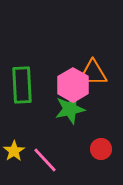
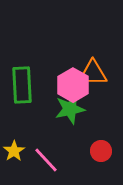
red circle: moved 2 px down
pink line: moved 1 px right
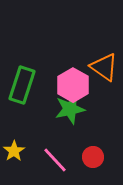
orange triangle: moved 11 px right, 6 px up; rotated 36 degrees clockwise
green rectangle: rotated 21 degrees clockwise
red circle: moved 8 px left, 6 px down
pink line: moved 9 px right
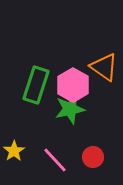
green rectangle: moved 14 px right
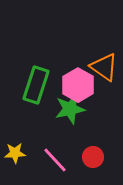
pink hexagon: moved 5 px right
yellow star: moved 1 px right, 2 px down; rotated 30 degrees clockwise
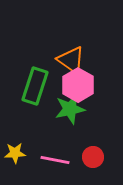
orange triangle: moved 33 px left, 7 px up
green rectangle: moved 1 px left, 1 px down
pink line: rotated 36 degrees counterclockwise
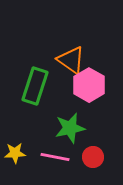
pink hexagon: moved 11 px right
green star: moved 19 px down
pink line: moved 3 px up
